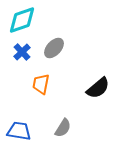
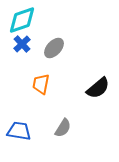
blue cross: moved 8 px up
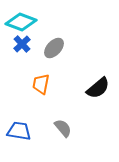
cyan diamond: moved 1 px left, 2 px down; rotated 40 degrees clockwise
gray semicircle: rotated 72 degrees counterclockwise
